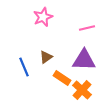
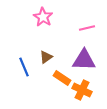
pink star: rotated 18 degrees counterclockwise
orange cross: rotated 18 degrees counterclockwise
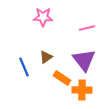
pink star: rotated 30 degrees counterclockwise
purple triangle: rotated 50 degrees clockwise
orange cross: rotated 24 degrees counterclockwise
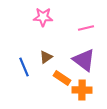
pink line: moved 1 px left
purple triangle: rotated 15 degrees counterclockwise
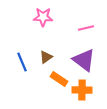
blue line: moved 2 px left, 5 px up
orange rectangle: moved 3 px left, 1 px down
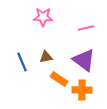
brown triangle: rotated 24 degrees clockwise
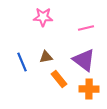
orange rectangle: rotated 18 degrees clockwise
orange cross: moved 7 px right, 1 px up
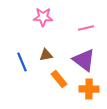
brown triangle: moved 2 px up
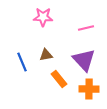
purple triangle: rotated 10 degrees clockwise
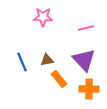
brown triangle: moved 1 px right, 5 px down
